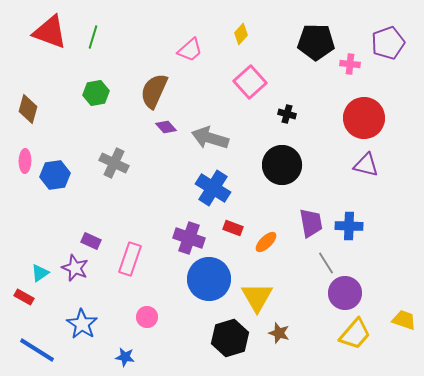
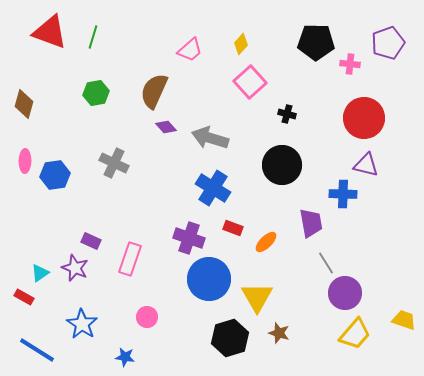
yellow diamond at (241, 34): moved 10 px down
brown diamond at (28, 109): moved 4 px left, 5 px up
blue cross at (349, 226): moved 6 px left, 32 px up
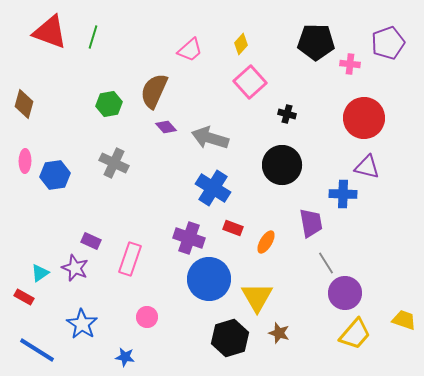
green hexagon at (96, 93): moved 13 px right, 11 px down
purple triangle at (366, 165): moved 1 px right, 2 px down
orange ellipse at (266, 242): rotated 15 degrees counterclockwise
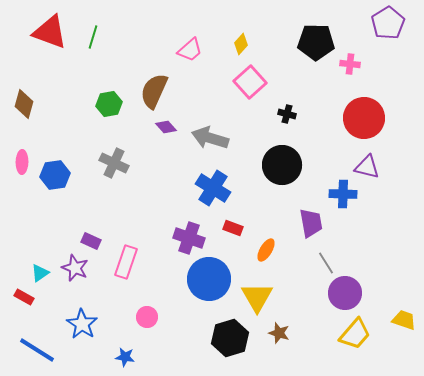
purple pentagon at (388, 43): moved 20 px up; rotated 12 degrees counterclockwise
pink ellipse at (25, 161): moved 3 px left, 1 px down
orange ellipse at (266, 242): moved 8 px down
pink rectangle at (130, 259): moved 4 px left, 3 px down
